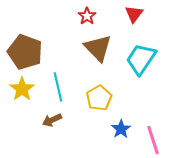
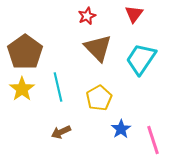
red star: rotated 12 degrees clockwise
brown pentagon: rotated 16 degrees clockwise
brown arrow: moved 9 px right, 12 px down
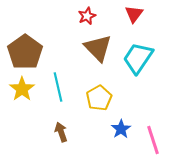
cyan trapezoid: moved 3 px left, 1 px up
brown arrow: rotated 96 degrees clockwise
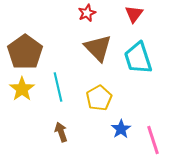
red star: moved 3 px up
cyan trapezoid: rotated 52 degrees counterclockwise
